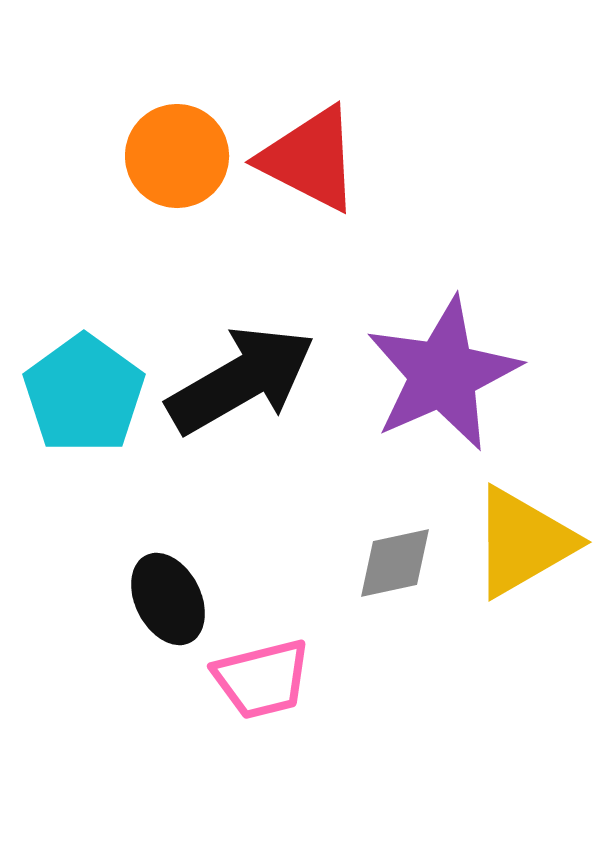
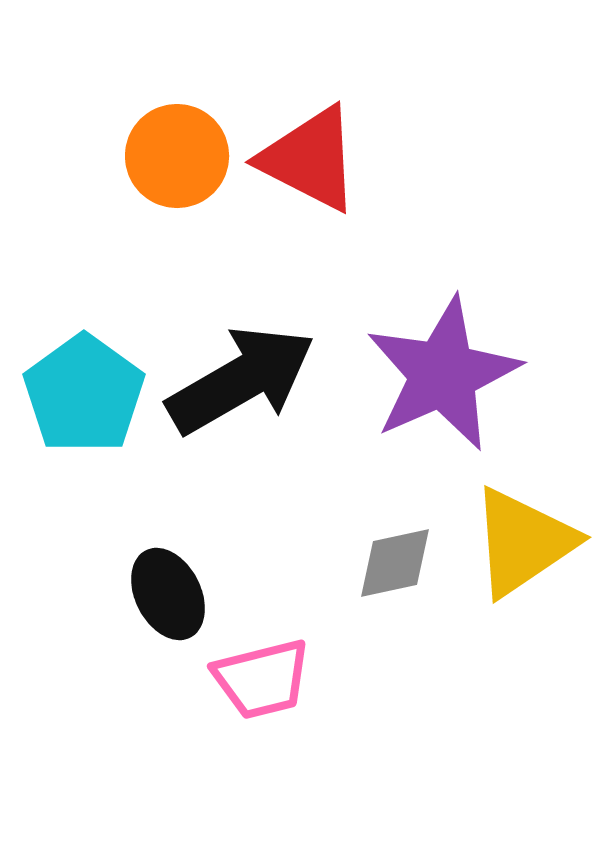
yellow triangle: rotated 4 degrees counterclockwise
black ellipse: moved 5 px up
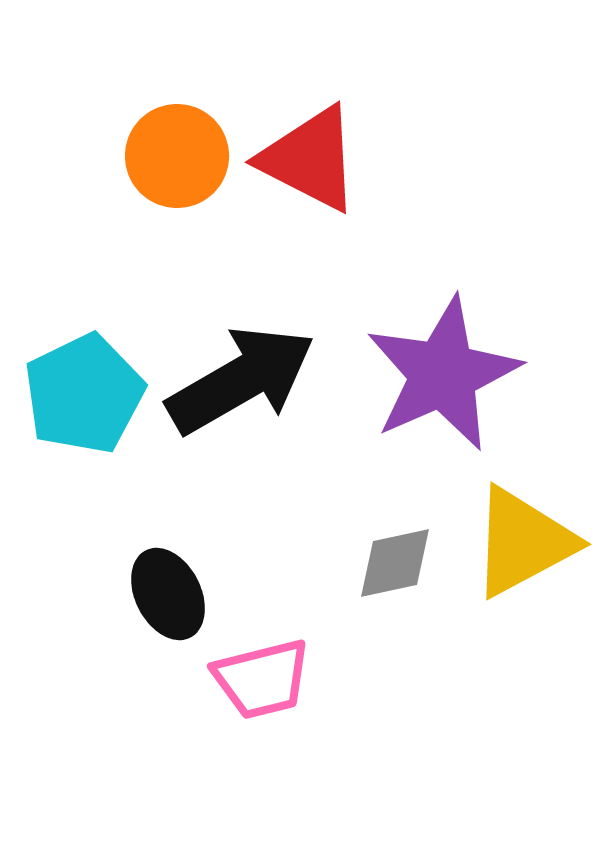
cyan pentagon: rotated 10 degrees clockwise
yellow triangle: rotated 6 degrees clockwise
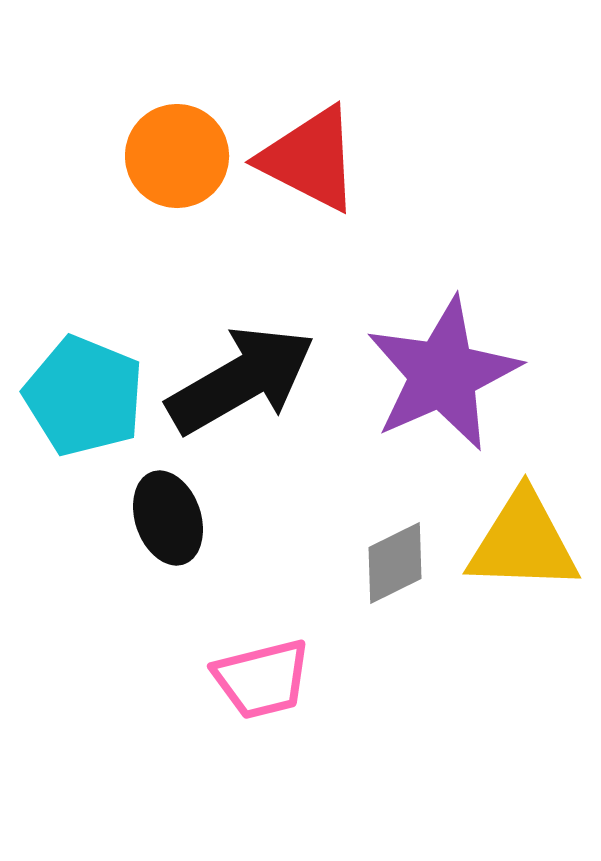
cyan pentagon: moved 2 px down; rotated 24 degrees counterclockwise
yellow triangle: rotated 30 degrees clockwise
gray diamond: rotated 14 degrees counterclockwise
black ellipse: moved 76 px up; rotated 8 degrees clockwise
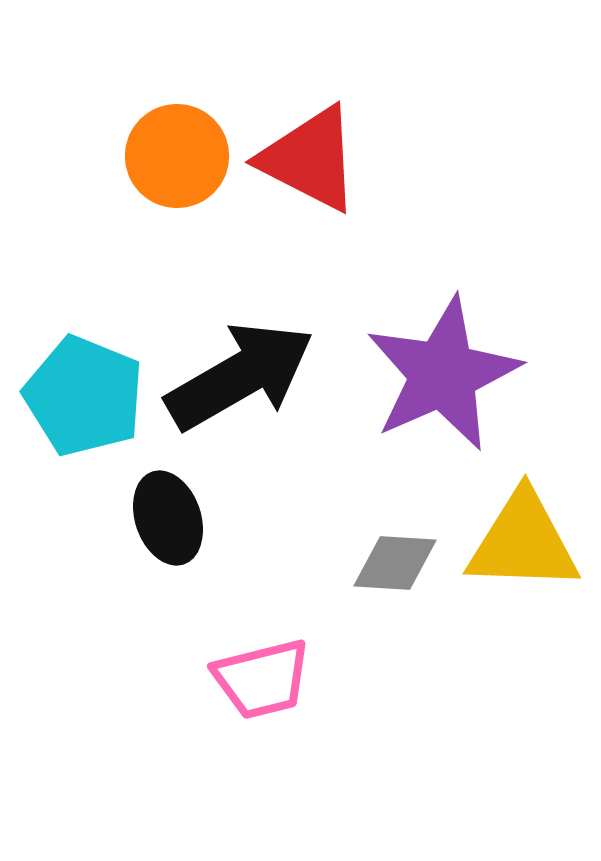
black arrow: moved 1 px left, 4 px up
gray diamond: rotated 30 degrees clockwise
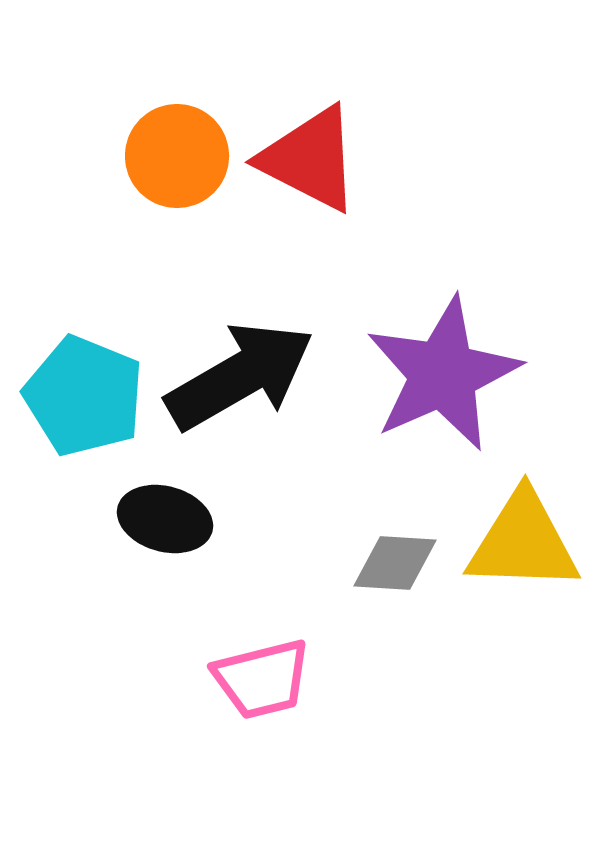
black ellipse: moved 3 px left, 1 px down; rotated 56 degrees counterclockwise
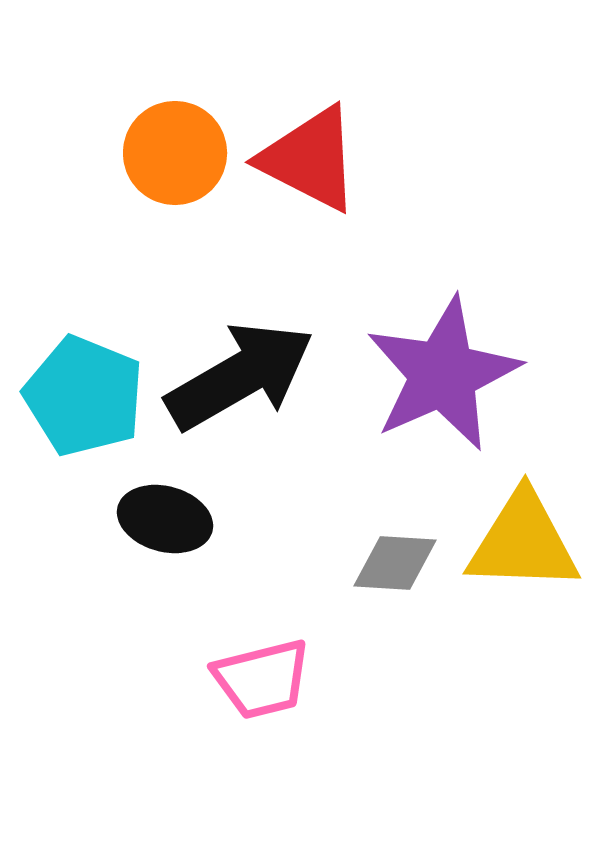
orange circle: moved 2 px left, 3 px up
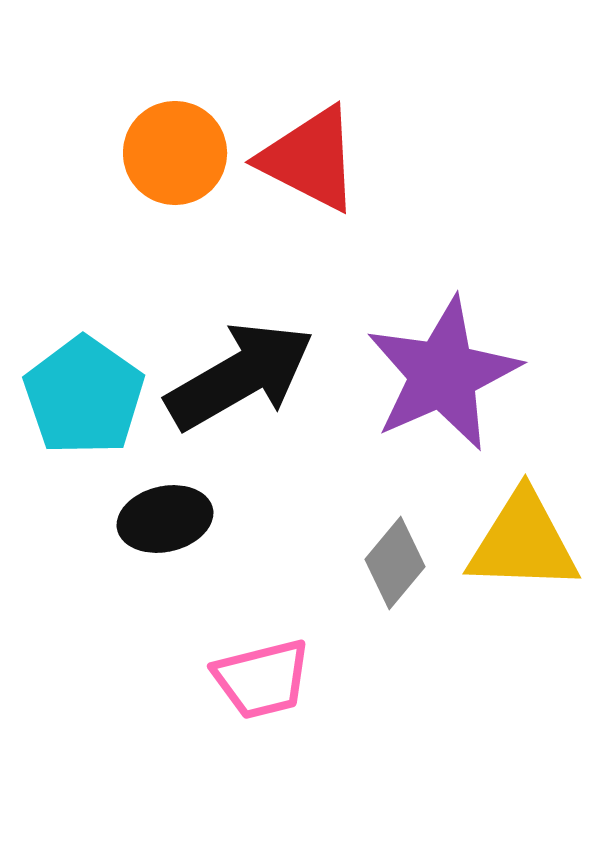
cyan pentagon: rotated 13 degrees clockwise
black ellipse: rotated 28 degrees counterclockwise
gray diamond: rotated 54 degrees counterclockwise
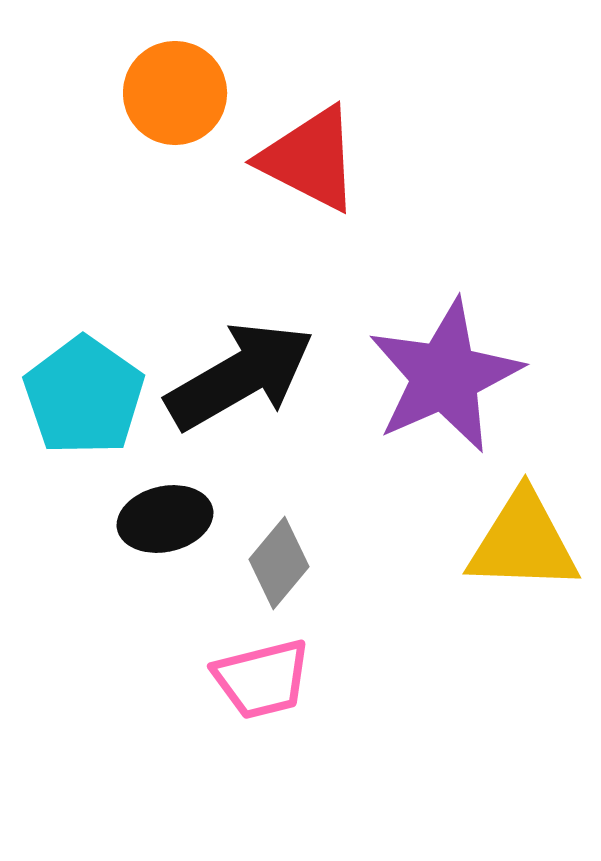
orange circle: moved 60 px up
purple star: moved 2 px right, 2 px down
gray diamond: moved 116 px left
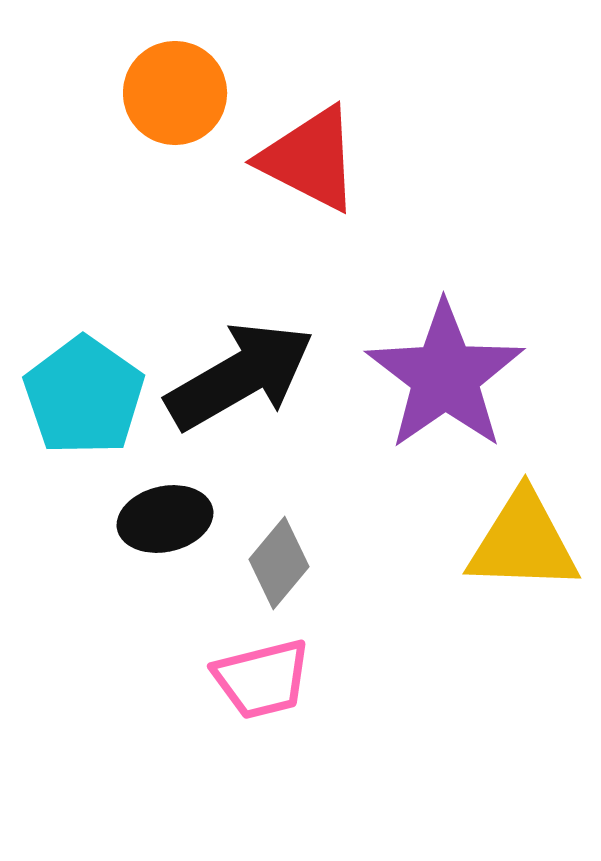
purple star: rotated 11 degrees counterclockwise
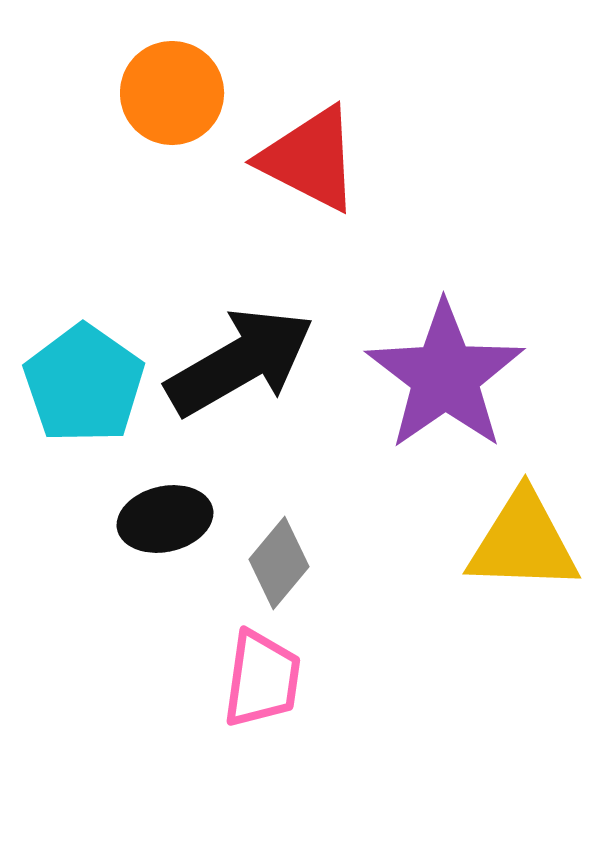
orange circle: moved 3 px left
black arrow: moved 14 px up
cyan pentagon: moved 12 px up
pink trapezoid: rotated 68 degrees counterclockwise
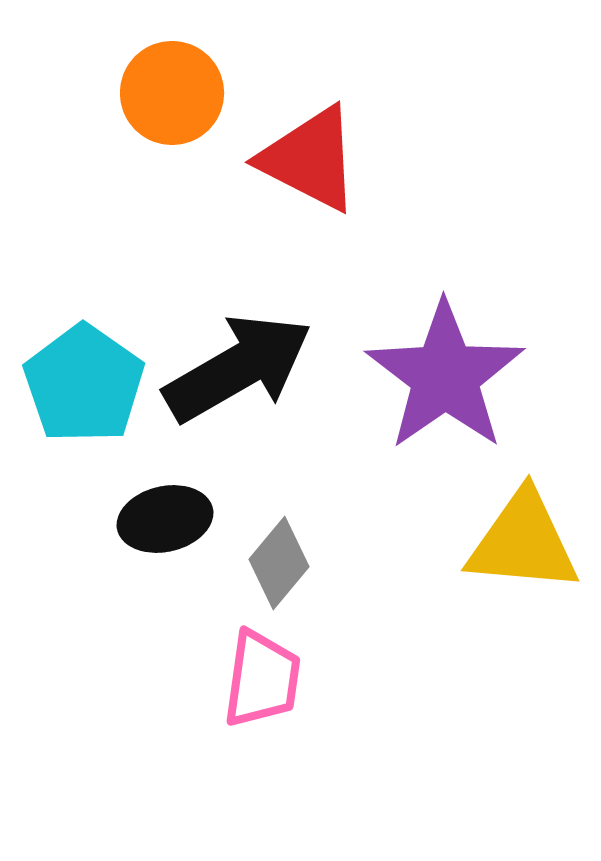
black arrow: moved 2 px left, 6 px down
yellow triangle: rotated 3 degrees clockwise
